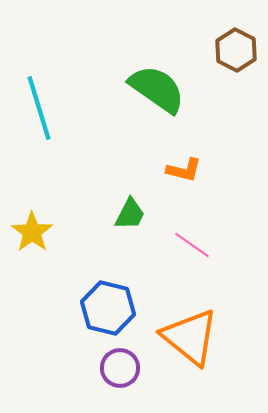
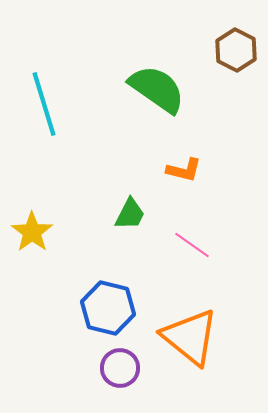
cyan line: moved 5 px right, 4 px up
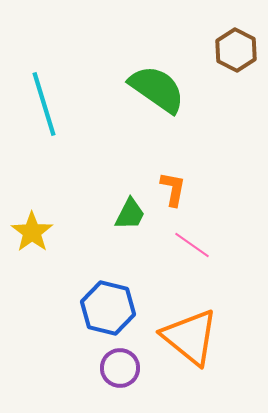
orange L-shape: moved 11 px left, 19 px down; rotated 93 degrees counterclockwise
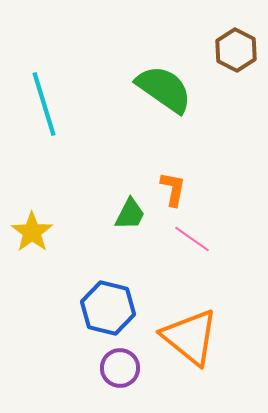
green semicircle: moved 7 px right
pink line: moved 6 px up
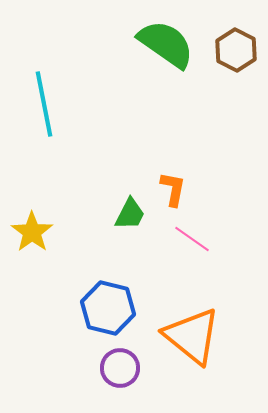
green semicircle: moved 2 px right, 45 px up
cyan line: rotated 6 degrees clockwise
orange triangle: moved 2 px right, 1 px up
